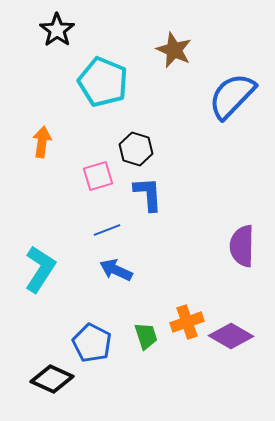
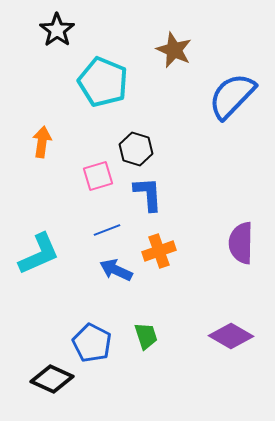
purple semicircle: moved 1 px left, 3 px up
cyan L-shape: moved 1 px left, 15 px up; rotated 33 degrees clockwise
orange cross: moved 28 px left, 71 px up
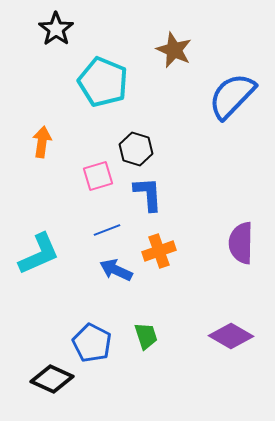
black star: moved 1 px left, 1 px up
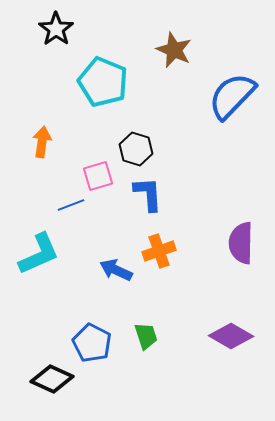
blue line: moved 36 px left, 25 px up
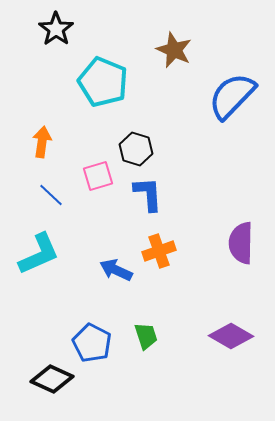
blue line: moved 20 px left, 10 px up; rotated 64 degrees clockwise
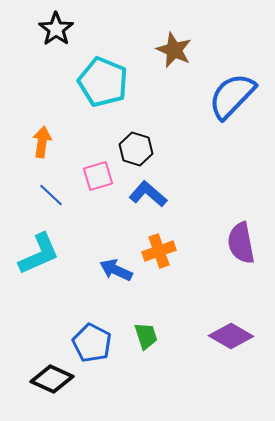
blue L-shape: rotated 45 degrees counterclockwise
purple semicircle: rotated 12 degrees counterclockwise
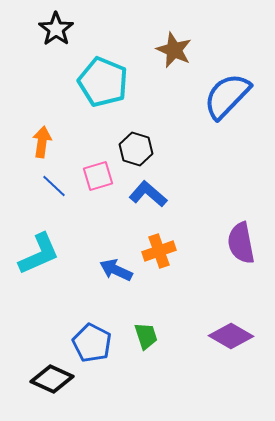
blue semicircle: moved 5 px left
blue line: moved 3 px right, 9 px up
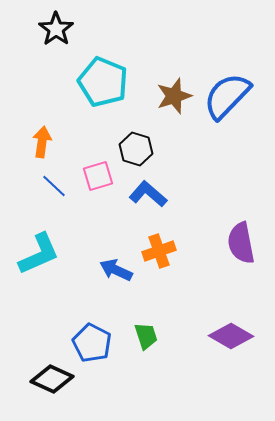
brown star: moved 46 px down; rotated 30 degrees clockwise
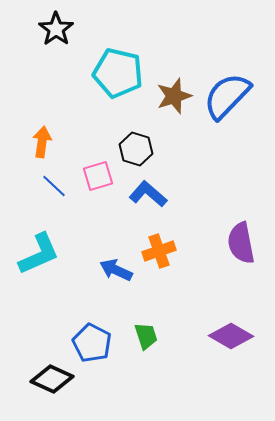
cyan pentagon: moved 15 px right, 9 px up; rotated 9 degrees counterclockwise
